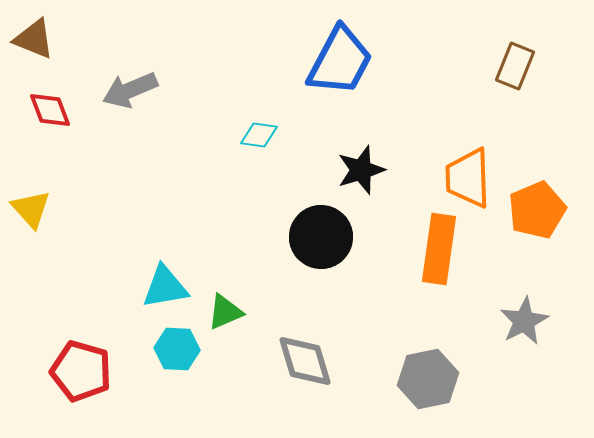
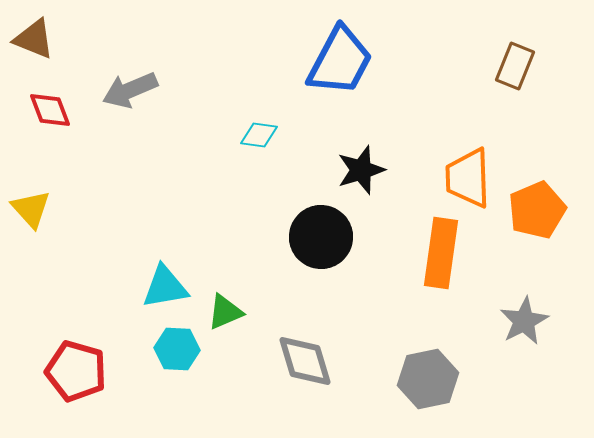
orange rectangle: moved 2 px right, 4 px down
red pentagon: moved 5 px left
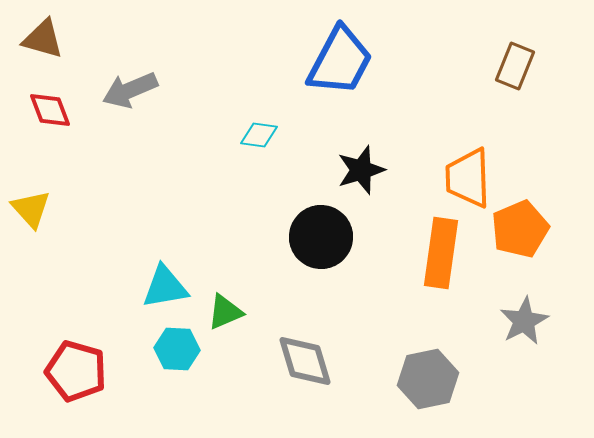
brown triangle: moved 9 px right; rotated 6 degrees counterclockwise
orange pentagon: moved 17 px left, 19 px down
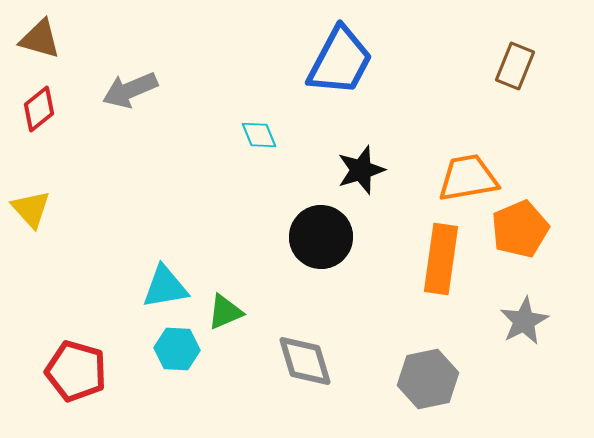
brown triangle: moved 3 px left
red diamond: moved 11 px left, 1 px up; rotated 72 degrees clockwise
cyan diamond: rotated 60 degrees clockwise
orange trapezoid: rotated 82 degrees clockwise
orange rectangle: moved 6 px down
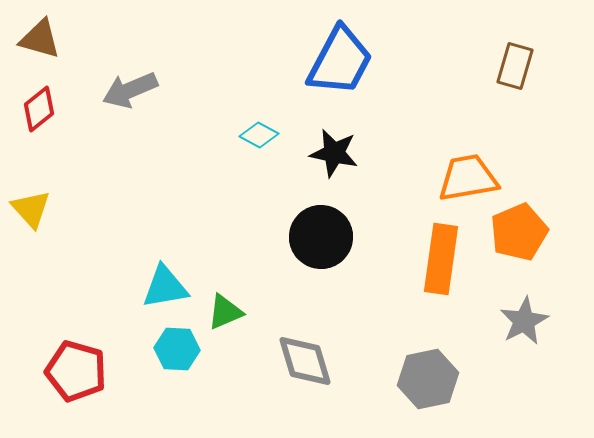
brown rectangle: rotated 6 degrees counterclockwise
cyan diamond: rotated 39 degrees counterclockwise
black star: moved 27 px left, 17 px up; rotated 30 degrees clockwise
orange pentagon: moved 1 px left, 3 px down
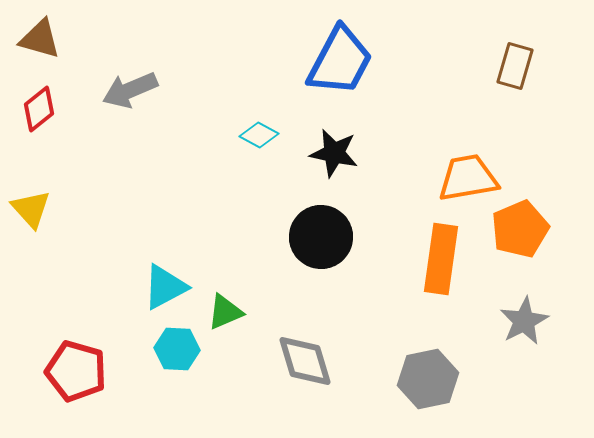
orange pentagon: moved 1 px right, 3 px up
cyan triangle: rotated 18 degrees counterclockwise
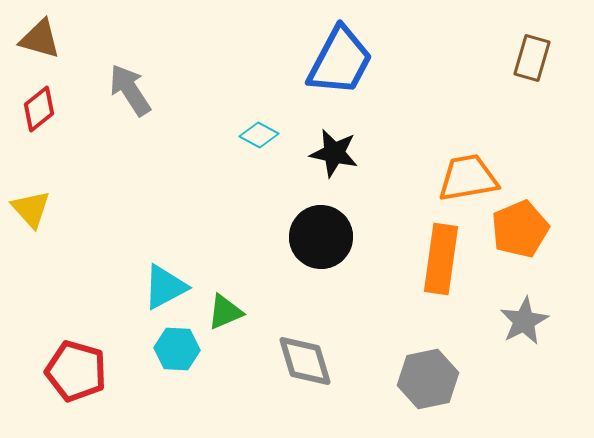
brown rectangle: moved 17 px right, 8 px up
gray arrow: rotated 80 degrees clockwise
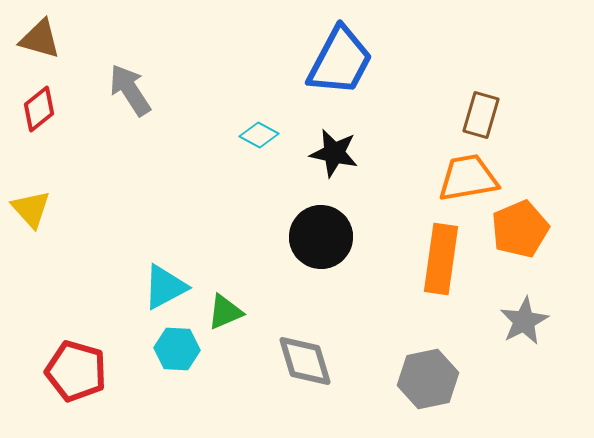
brown rectangle: moved 51 px left, 57 px down
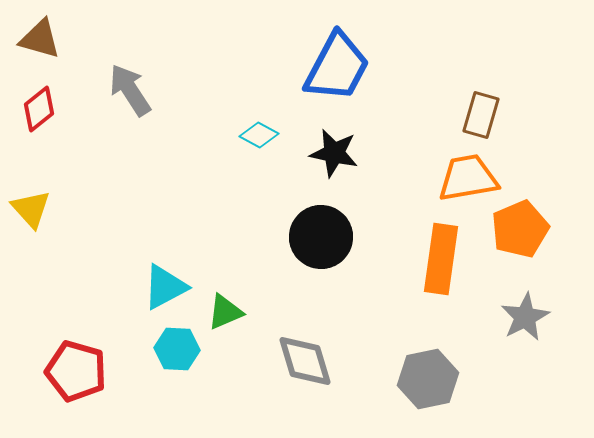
blue trapezoid: moved 3 px left, 6 px down
gray star: moved 1 px right, 4 px up
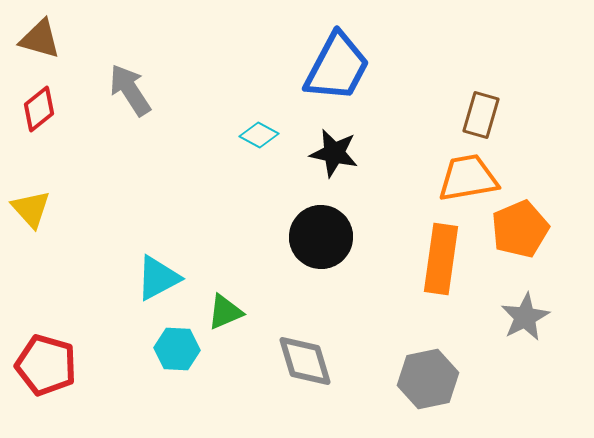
cyan triangle: moved 7 px left, 9 px up
red pentagon: moved 30 px left, 6 px up
